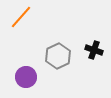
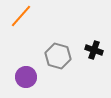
orange line: moved 1 px up
gray hexagon: rotated 20 degrees counterclockwise
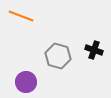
orange line: rotated 70 degrees clockwise
purple circle: moved 5 px down
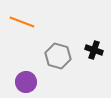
orange line: moved 1 px right, 6 px down
